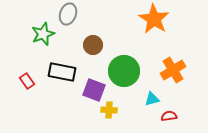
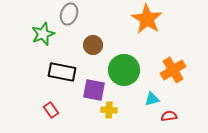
gray ellipse: moved 1 px right
orange star: moved 7 px left
green circle: moved 1 px up
red rectangle: moved 24 px right, 29 px down
purple square: rotated 10 degrees counterclockwise
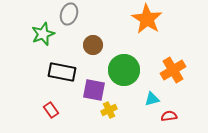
yellow cross: rotated 28 degrees counterclockwise
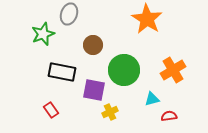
yellow cross: moved 1 px right, 2 px down
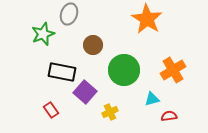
purple square: moved 9 px left, 2 px down; rotated 30 degrees clockwise
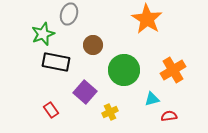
black rectangle: moved 6 px left, 10 px up
